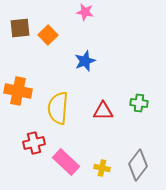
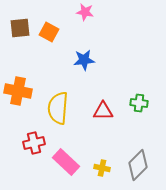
orange square: moved 1 px right, 3 px up; rotated 18 degrees counterclockwise
blue star: moved 1 px left, 1 px up; rotated 15 degrees clockwise
gray diamond: rotated 8 degrees clockwise
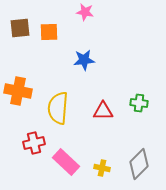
orange square: rotated 30 degrees counterclockwise
gray diamond: moved 1 px right, 1 px up
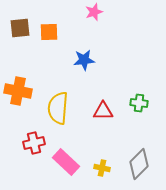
pink star: moved 9 px right; rotated 30 degrees counterclockwise
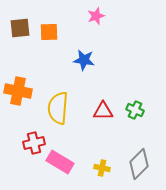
pink star: moved 2 px right, 4 px down
blue star: rotated 15 degrees clockwise
green cross: moved 4 px left, 7 px down; rotated 18 degrees clockwise
pink rectangle: moved 6 px left; rotated 12 degrees counterclockwise
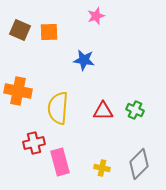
brown square: moved 2 px down; rotated 30 degrees clockwise
pink rectangle: rotated 44 degrees clockwise
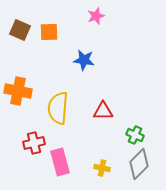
green cross: moved 25 px down
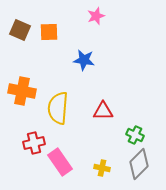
orange cross: moved 4 px right
pink rectangle: rotated 20 degrees counterclockwise
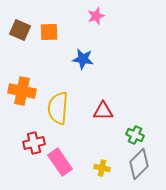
blue star: moved 1 px left, 1 px up
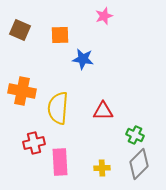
pink star: moved 8 px right
orange square: moved 11 px right, 3 px down
pink rectangle: rotated 32 degrees clockwise
yellow cross: rotated 14 degrees counterclockwise
